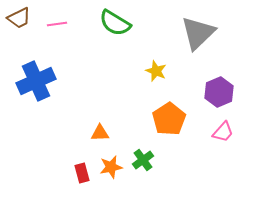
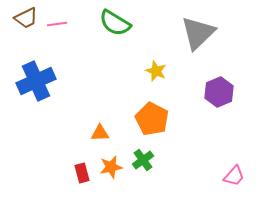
brown trapezoid: moved 7 px right
orange pentagon: moved 17 px left; rotated 12 degrees counterclockwise
pink trapezoid: moved 11 px right, 44 px down
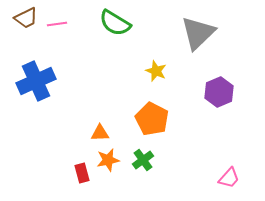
orange star: moved 3 px left, 7 px up
pink trapezoid: moved 5 px left, 2 px down
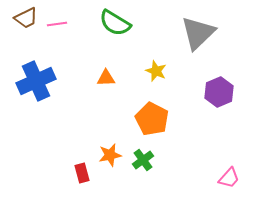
orange triangle: moved 6 px right, 55 px up
orange star: moved 2 px right, 5 px up
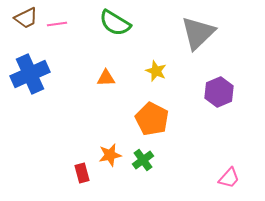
blue cross: moved 6 px left, 7 px up
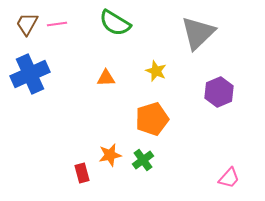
brown trapezoid: moved 1 px right, 6 px down; rotated 145 degrees clockwise
orange pentagon: rotated 28 degrees clockwise
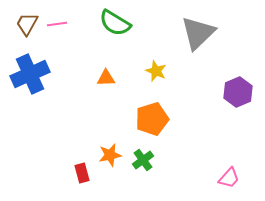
purple hexagon: moved 19 px right
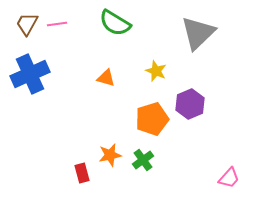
orange triangle: rotated 18 degrees clockwise
purple hexagon: moved 48 px left, 12 px down
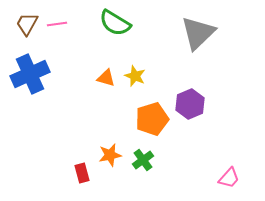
yellow star: moved 21 px left, 5 px down
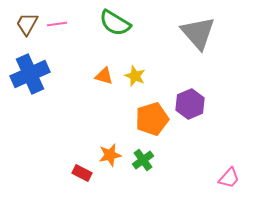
gray triangle: rotated 27 degrees counterclockwise
orange triangle: moved 2 px left, 2 px up
red rectangle: rotated 48 degrees counterclockwise
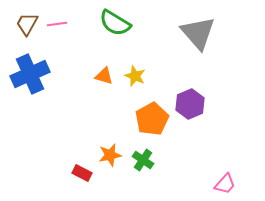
orange pentagon: rotated 12 degrees counterclockwise
green cross: rotated 20 degrees counterclockwise
pink trapezoid: moved 4 px left, 6 px down
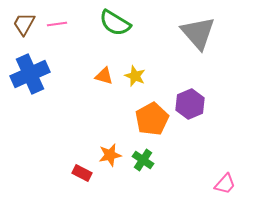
brown trapezoid: moved 3 px left
